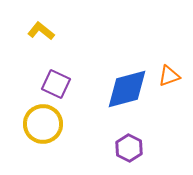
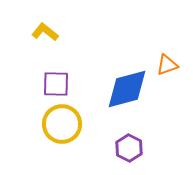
yellow L-shape: moved 4 px right, 1 px down
orange triangle: moved 2 px left, 11 px up
purple square: rotated 24 degrees counterclockwise
yellow circle: moved 19 px right
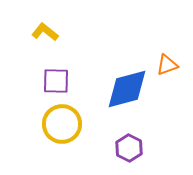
purple square: moved 3 px up
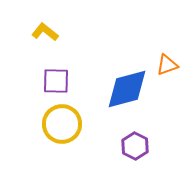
purple hexagon: moved 6 px right, 2 px up
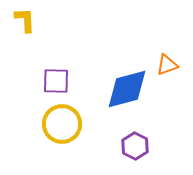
yellow L-shape: moved 20 px left, 12 px up; rotated 48 degrees clockwise
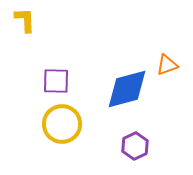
purple hexagon: rotated 8 degrees clockwise
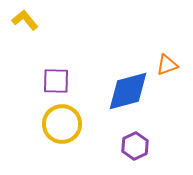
yellow L-shape: rotated 36 degrees counterclockwise
blue diamond: moved 1 px right, 2 px down
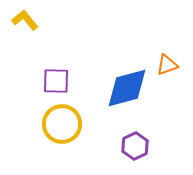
blue diamond: moved 1 px left, 3 px up
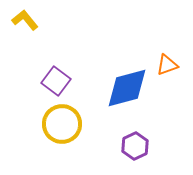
purple square: rotated 36 degrees clockwise
